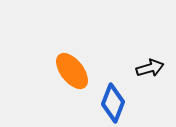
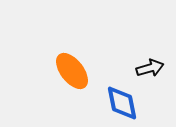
blue diamond: moved 9 px right; rotated 33 degrees counterclockwise
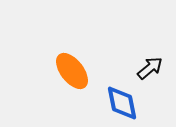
black arrow: rotated 24 degrees counterclockwise
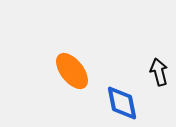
black arrow: moved 9 px right, 4 px down; rotated 64 degrees counterclockwise
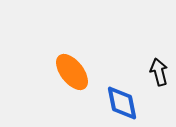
orange ellipse: moved 1 px down
